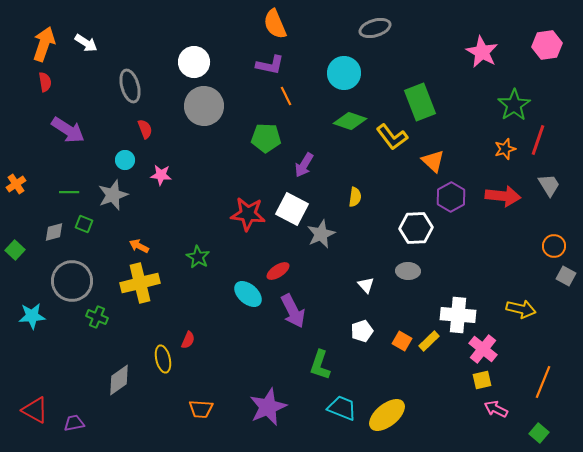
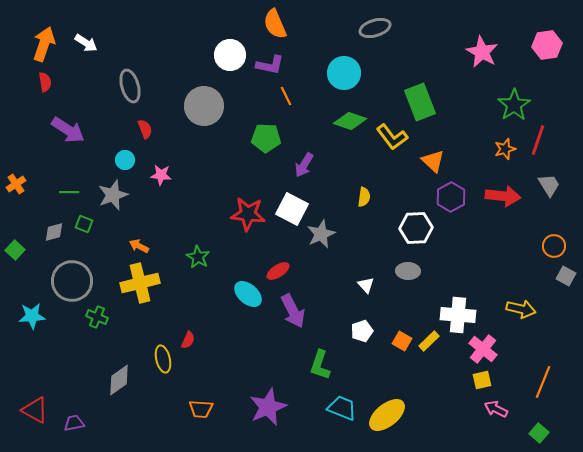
white circle at (194, 62): moved 36 px right, 7 px up
yellow semicircle at (355, 197): moved 9 px right
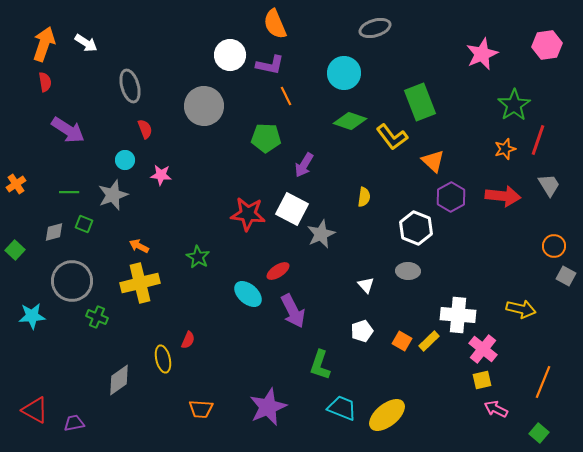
pink star at (482, 52): moved 2 px down; rotated 20 degrees clockwise
white hexagon at (416, 228): rotated 24 degrees clockwise
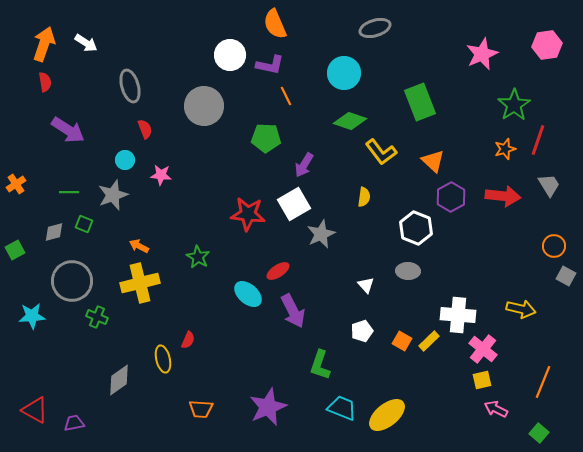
yellow L-shape at (392, 137): moved 11 px left, 15 px down
white square at (292, 209): moved 2 px right, 5 px up; rotated 32 degrees clockwise
green square at (15, 250): rotated 18 degrees clockwise
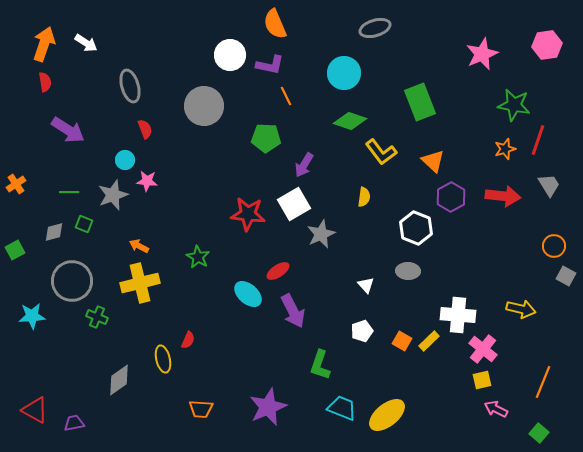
green star at (514, 105): rotated 28 degrees counterclockwise
pink star at (161, 175): moved 14 px left, 6 px down
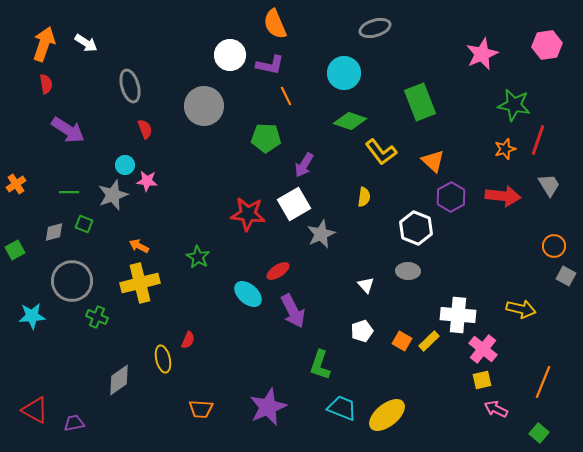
red semicircle at (45, 82): moved 1 px right, 2 px down
cyan circle at (125, 160): moved 5 px down
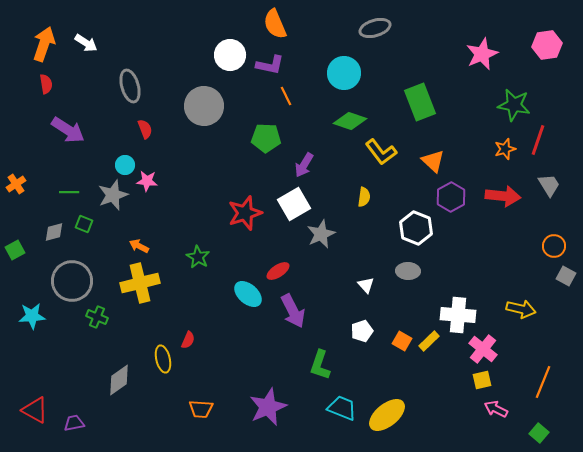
red star at (248, 214): moved 3 px left, 1 px up; rotated 24 degrees counterclockwise
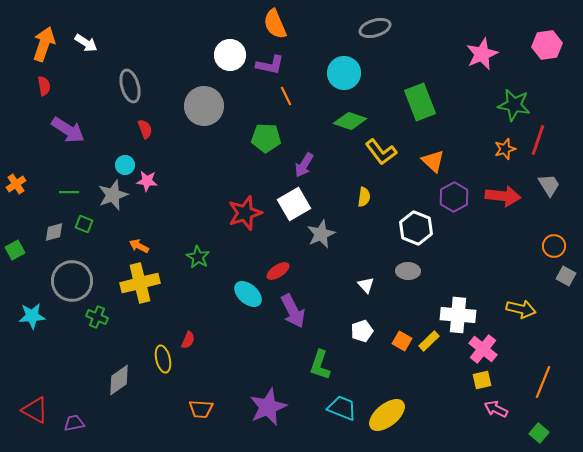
red semicircle at (46, 84): moved 2 px left, 2 px down
purple hexagon at (451, 197): moved 3 px right
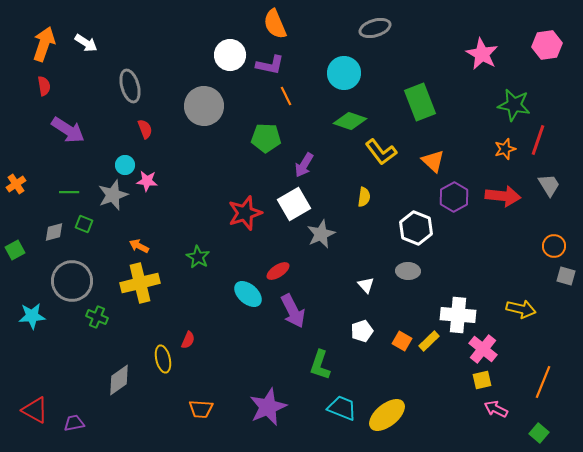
pink star at (482, 54): rotated 20 degrees counterclockwise
gray square at (566, 276): rotated 12 degrees counterclockwise
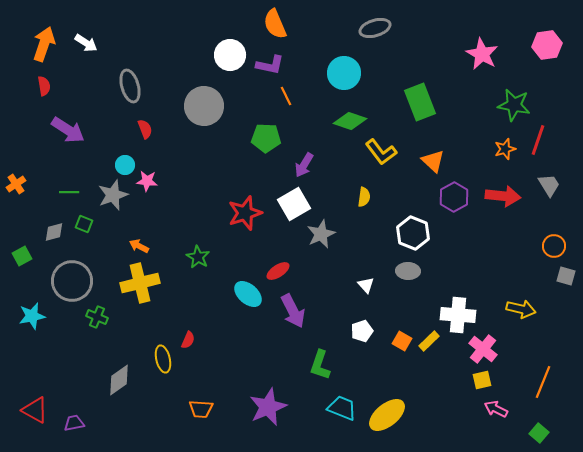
white hexagon at (416, 228): moved 3 px left, 5 px down
green square at (15, 250): moved 7 px right, 6 px down
cyan star at (32, 316): rotated 8 degrees counterclockwise
